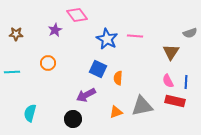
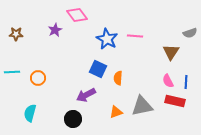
orange circle: moved 10 px left, 15 px down
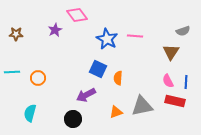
gray semicircle: moved 7 px left, 2 px up
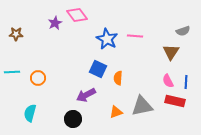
purple star: moved 7 px up
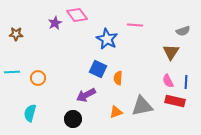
pink line: moved 11 px up
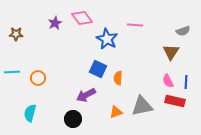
pink diamond: moved 5 px right, 3 px down
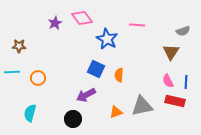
pink line: moved 2 px right
brown star: moved 3 px right, 12 px down
blue square: moved 2 px left
orange semicircle: moved 1 px right, 3 px up
